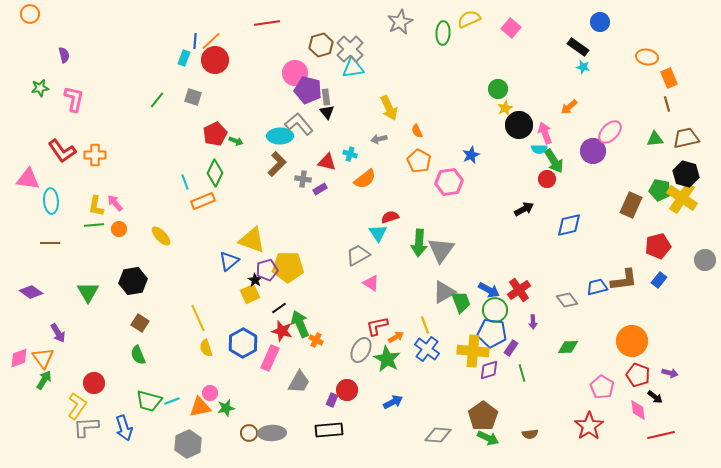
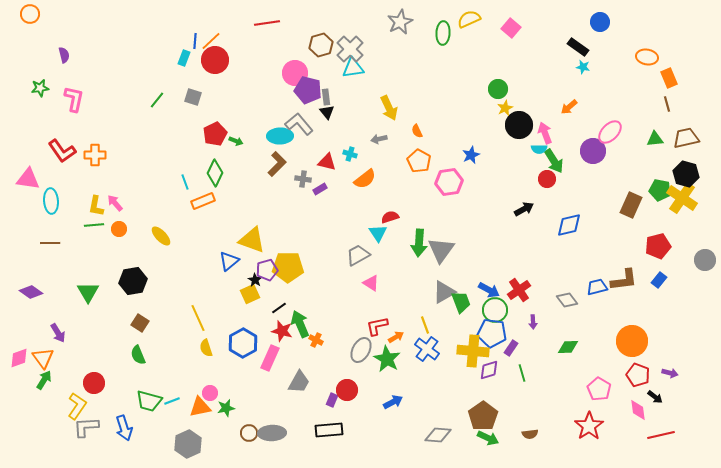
pink pentagon at (602, 387): moved 3 px left, 2 px down
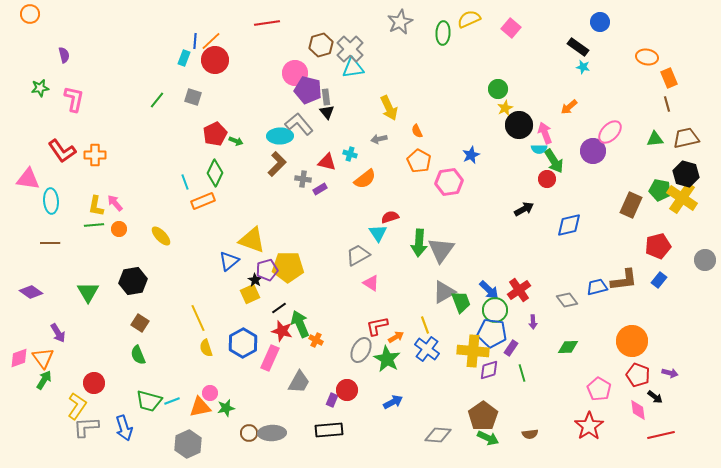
blue arrow at (489, 290): rotated 15 degrees clockwise
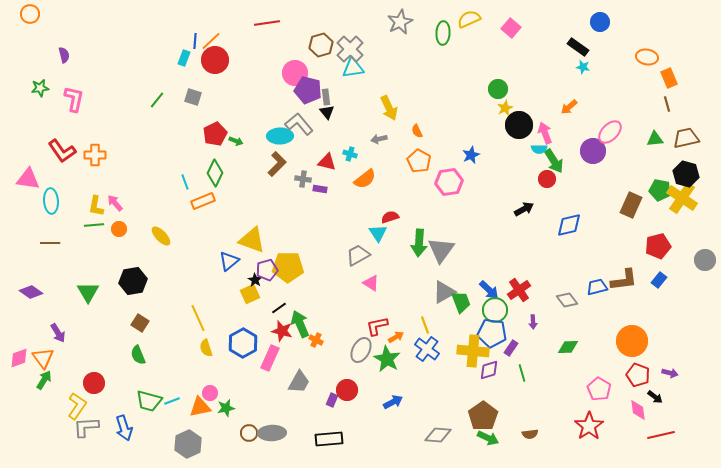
purple rectangle at (320, 189): rotated 40 degrees clockwise
black rectangle at (329, 430): moved 9 px down
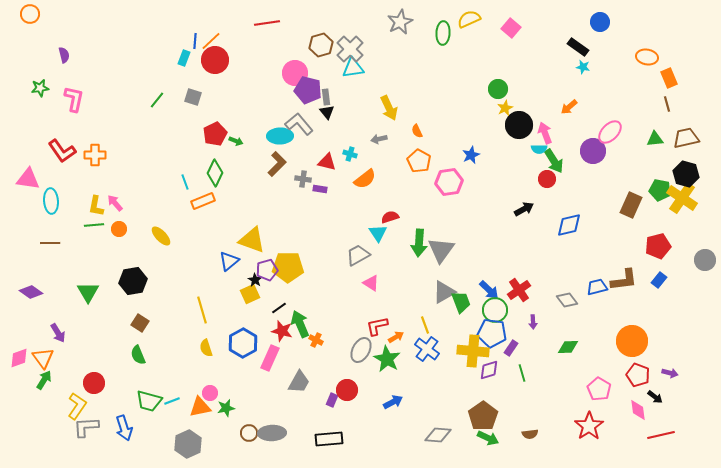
yellow line at (198, 318): moved 4 px right, 8 px up; rotated 8 degrees clockwise
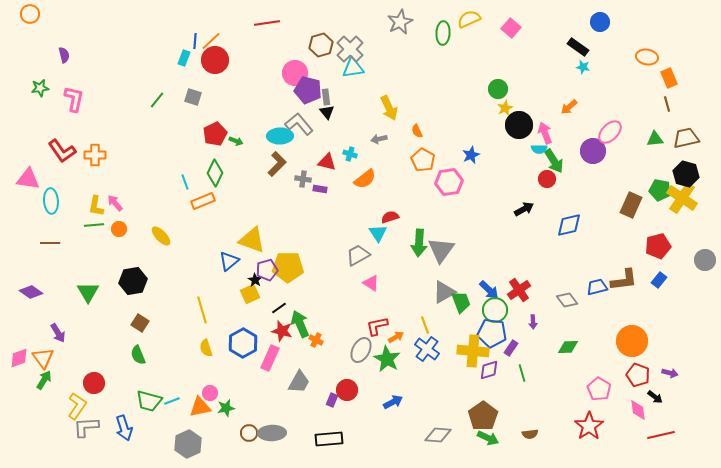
orange pentagon at (419, 161): moved 4 px right, 1 px up
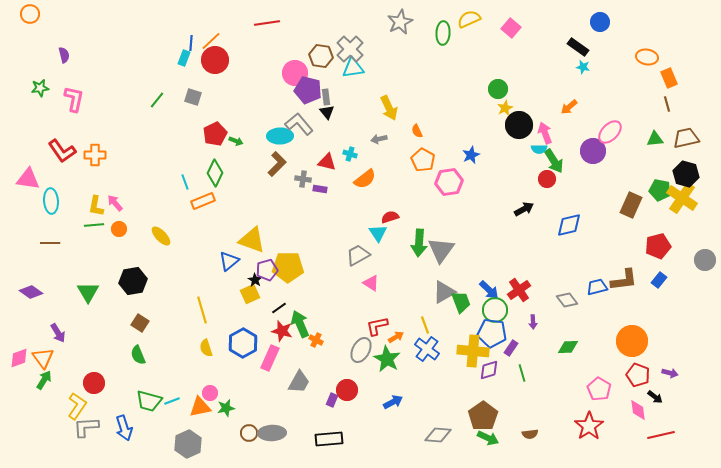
blue line at (195, 41): moved 4 px left, 2 px down
brown hexagon at (321, 45): moved 11 px down; rotated 25 degrees clockwise
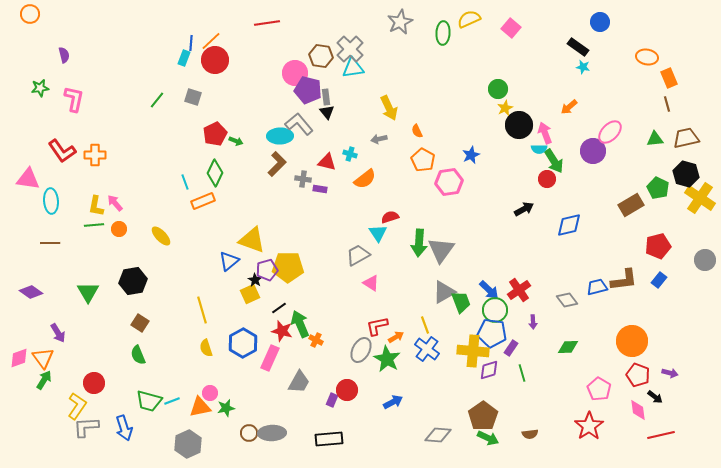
green pentagon at (660, 190): moved 2 px left, 2 px up; rotated 15 degrees clockwise
yellow cross at (682, 198): moved 18 px right
brown rectangle at (631, 205): rotated 35 degrees clockwise
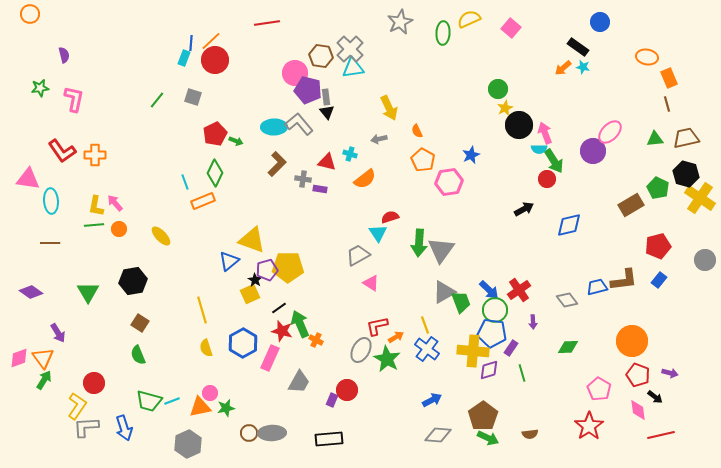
orange arrow at (569, 107): moved 6 px left, 39 px up
cyan ellipse at (280, 136): moved 6 px left, 9 px up
blue arrow at (393, 402): moved 39 px right, 2 px up
